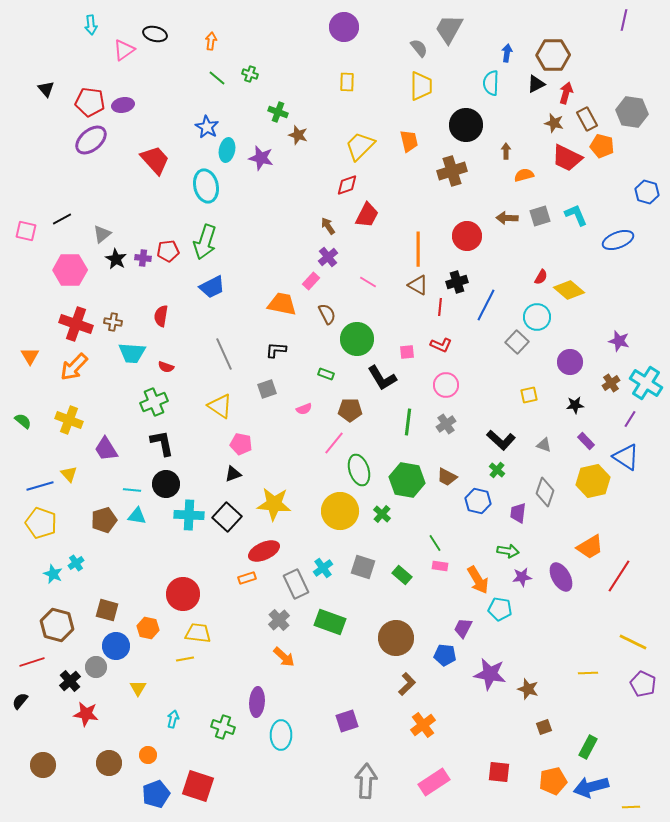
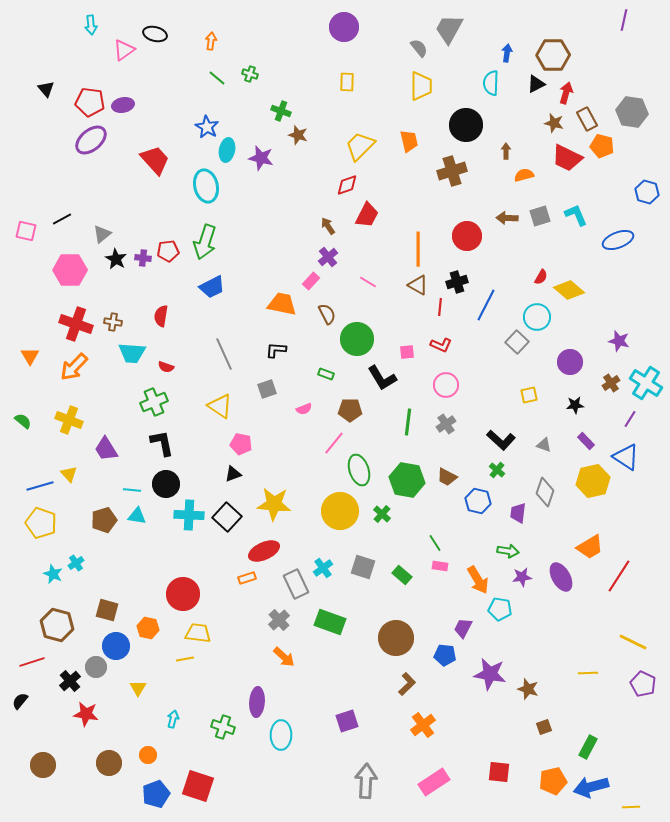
green cross at (278, 112): moved 3 px right, 1 px up
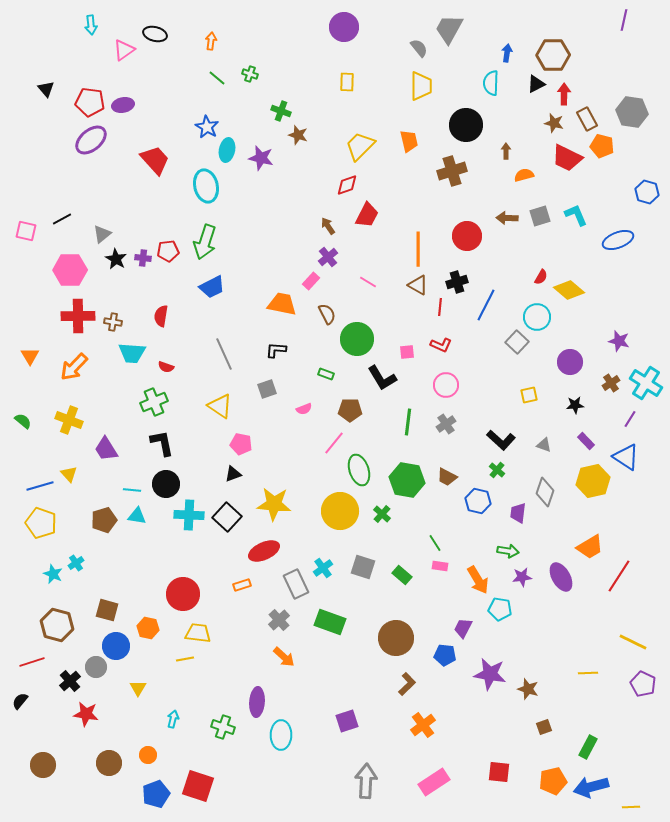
red arrow at (566, 93): moved 2 px left, 1 px down; rotated 15 degrees counterclockwise
red cross at (76, 324): moved 2 px right, 8 px up; rotated 20 degrees counterclockwise
orange rectangle at (247, 578): moved 5 px left, 7 px down
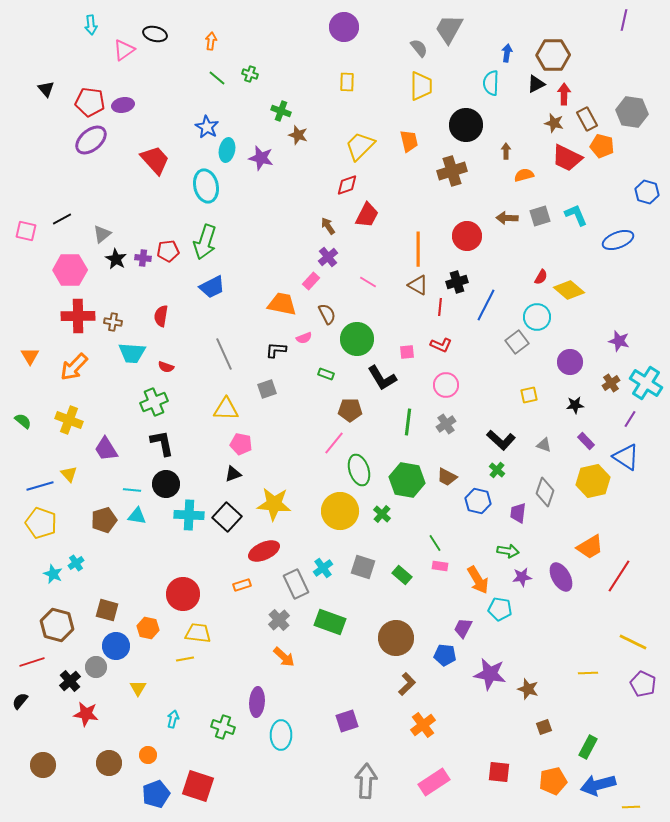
gray square at (517, 342): rotated 10 degrees clockwise
yellow triangle at (220, 406): moved 6 px right, 3 px down; rotated 32 degrees counterclockwise
pink semicircle at (304, 409): moved 71 px up
blue arrow at (591, 787): moved 7 px right, 2 px up
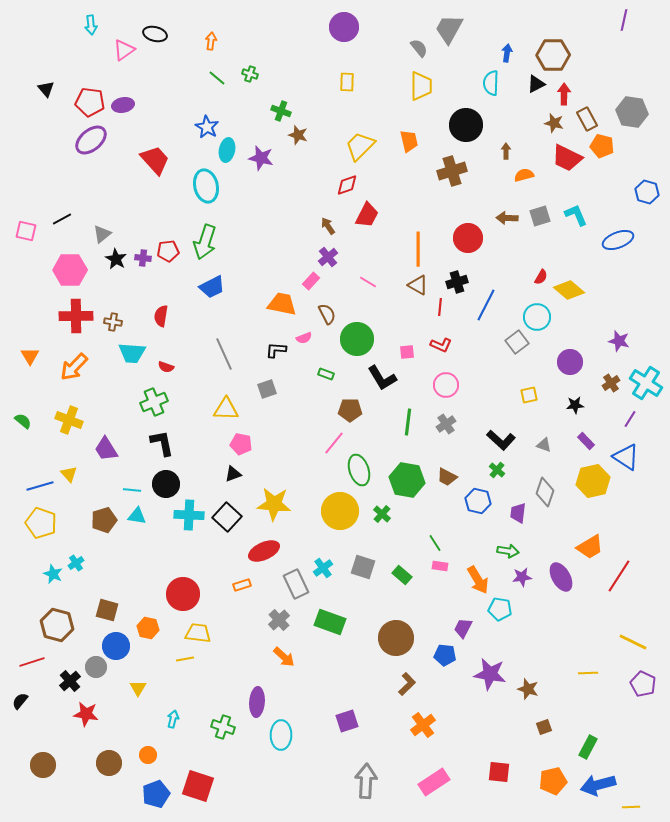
red circle at (467, 236): moved 1 px right, 2 px down
red cross at (78, 316): moved 2 px left
